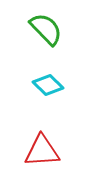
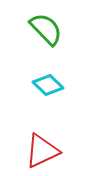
red triangle: rotated 21 degrees counterclockwise
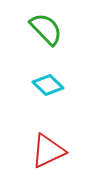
red triangle: moved 6 px right
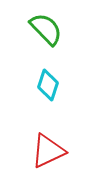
cyan diamond: rotated 64 degrees clockwise
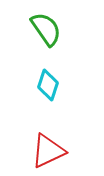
green semicircle: rotated 9 degrees clockwise
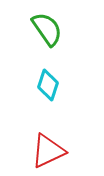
green semicircle: moved 1 px right
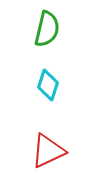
green semicircle: rotated 48 degrees clockwise
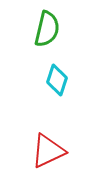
cyan diamond: moved 9 px right, 5 px up
